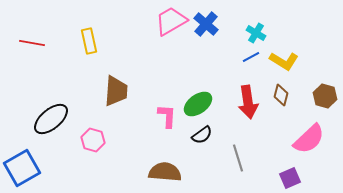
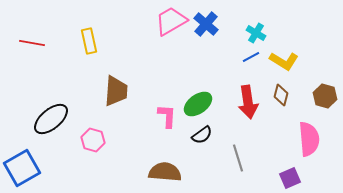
pink semicircle: rotated 52 degrees counterclockwise
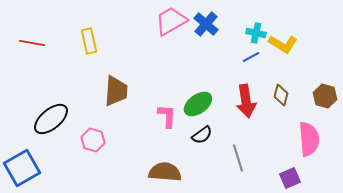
cyan cross: rotated 18 degrees counterclockwise
yellow L-shape: moved 1 px left, 17 px up
red arrow: moved 2 px left, 1 px up
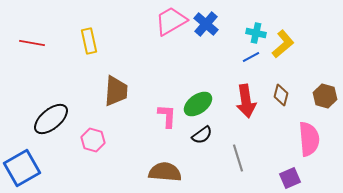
yellow L-shape: rotated 72 degrees counterclockwise
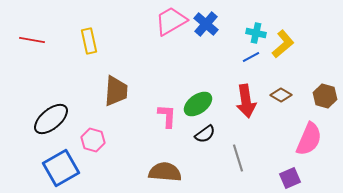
red line: moved 3 px up
brown diamond: rotated 75 degrees counterclockwise
black semicircle: moved 3 px right, 1 px up
pink semicircle: rotated 28 degrees clockwise
blue square: moved 39 px right
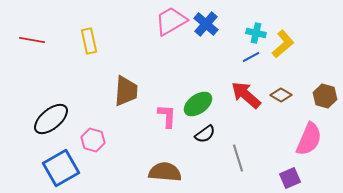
brown trapezoid: moved 10 px right
red arrow: moved 6 px up; rotated 140 degrees clockwise
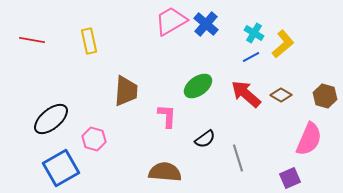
cyan cross: moved 2 px left; rotated 18 degrees clockwise
red arrow: moved 1 px up
green ellipse: moved 18 px up
black semicircle: moved 5 px down
pink hexagon: moved 1 px right, 1 px up
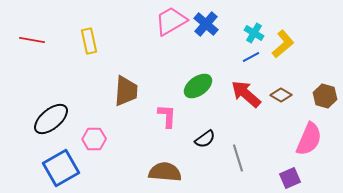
pink hexagon: rotated 15 degrees counterclockwise
